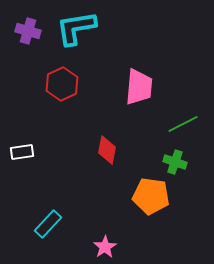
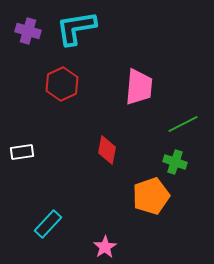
orange pentagon: rotated 27 degrees counterclockwise
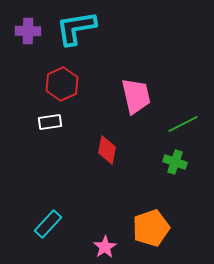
purple cross: rotated 15 degrees counterclockwise
pink trapezoid: moved 3 px left, 9 px down; rotated 18 degrees counterclockwise
white rectangle: moved 28 px right, 30 px up
orange pentagon: moved 32 px down
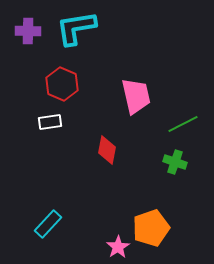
red hexagon: rotated 12 degrees counterclockwise
pink star: moved 13 px right
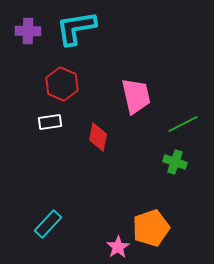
red diamond: moved 9 px left, 13 px up
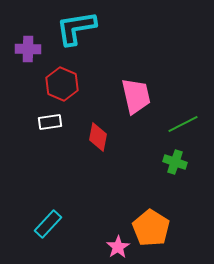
purple cross: moved 18 px down
orange pentagon: rotated 21 degrees counterclockwise
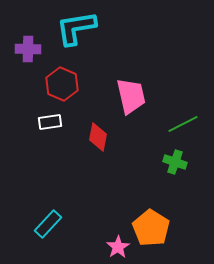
pink trapezoid: moved 5 px left
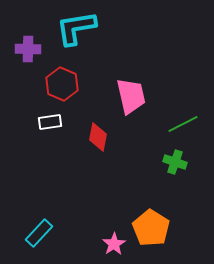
cyan rectangle: moved 9 px left, 9 px down
pink star: moved 4 px left, 3 px up
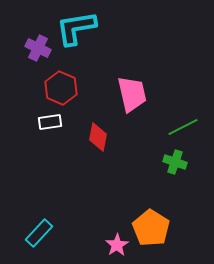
purple cross: moved 10 px right, 1 px up; rotated 25 degrees clockwise
red hexagon: moved 1 px left, 4 px down
pink trapezoid: moved 1 px right, 2 px up
green line: moved 3 px down
pink star: moved 3 px right, 1 px down
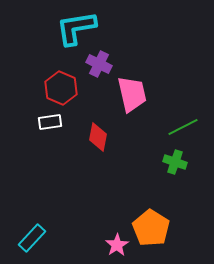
purple cross: moved 61 px right, 16 px down
cyan rectangle: moved 7 px left, 5 px down
